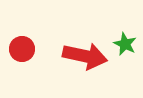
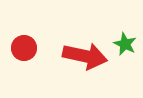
red circle: moved 2 px right, 1 px up
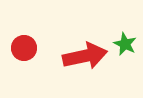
red arrow: rotated 24 degrees counterclockwise
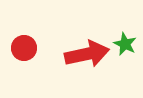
red arrow: moved 2 px right, 2 px up
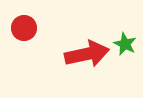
red circle: moved 20 px up
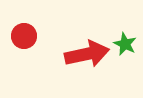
red circle: moved 8 px down
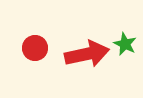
red circle: moved 11 px right, 12 px down
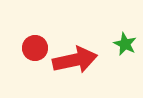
red arrow: moved 12 px left, 6 px down
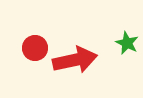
green star: moved 2 px right, 1 px up
